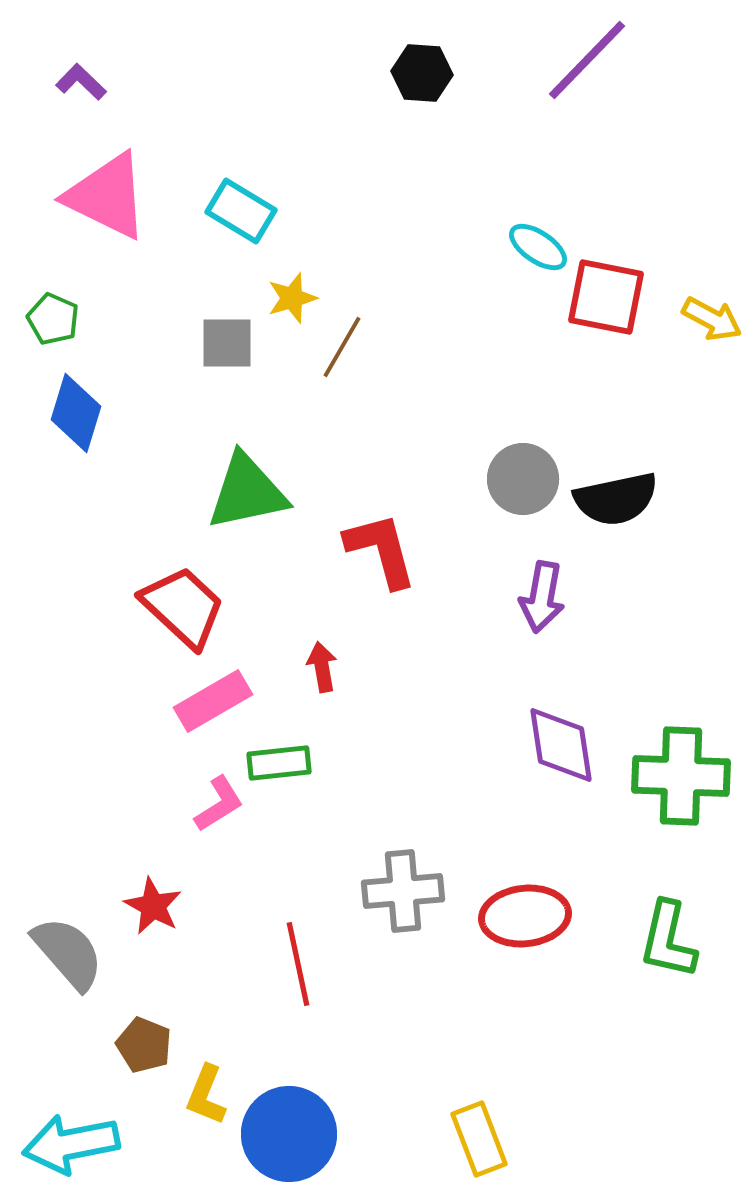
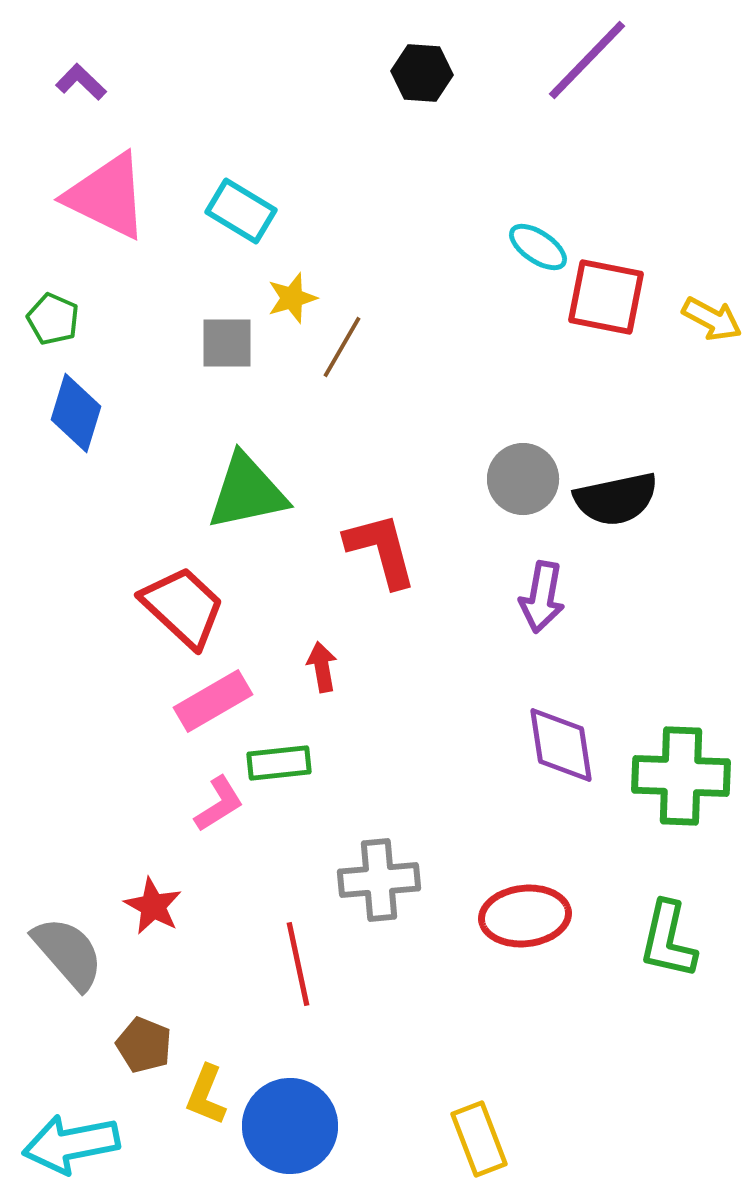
gray cross: moved 24 px left, 11 px up
blue circle: moved 1 px right, 8 px up
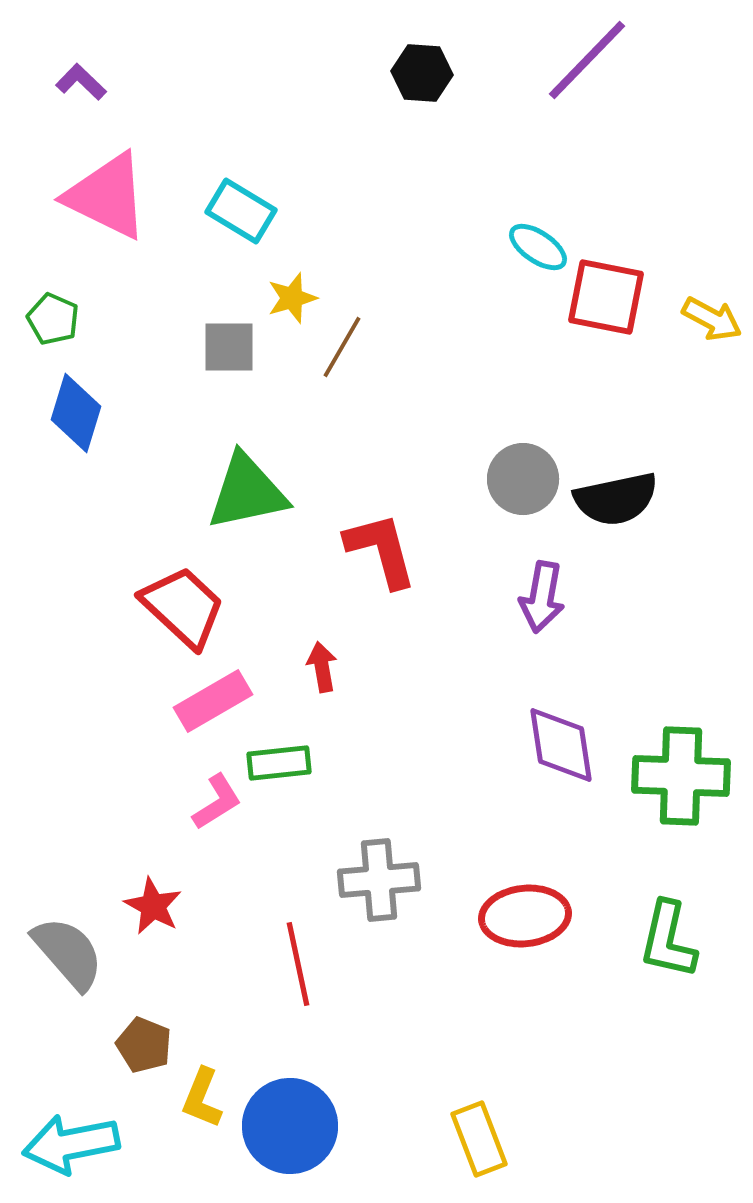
gray square: moved 2 px right, 4 px down
pink L-shape: moved 2 px left, 2 px up
yellow L-shape: moved 4 px left, 3 px down
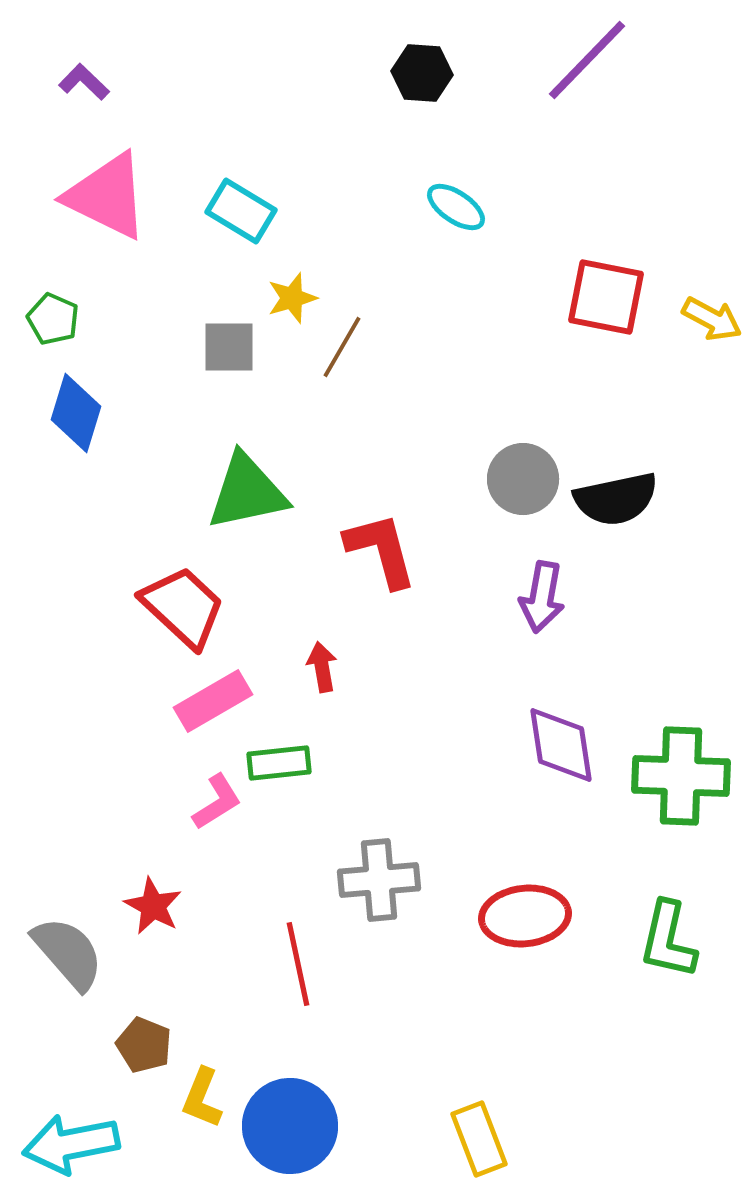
purple L-shape: moved 3 px right
cyan ellipse: moved 82 px left, 40 px up
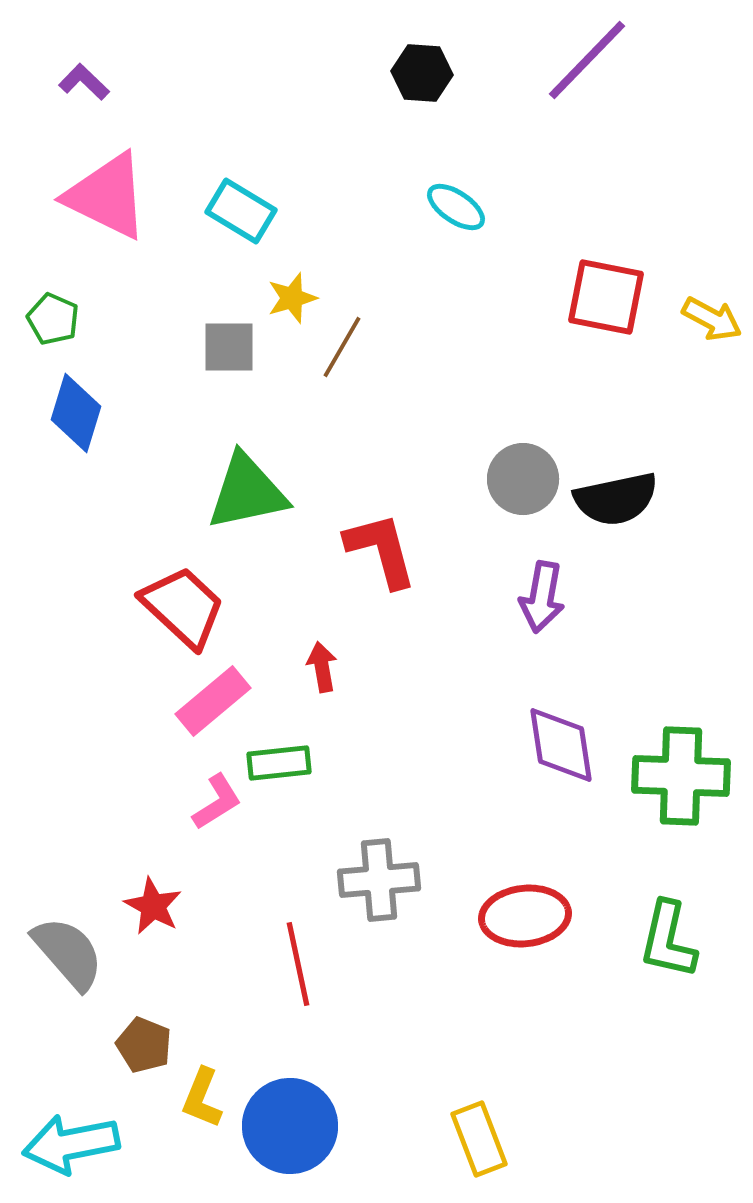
pink rectangle: rotated 10 degrees counterclockwise
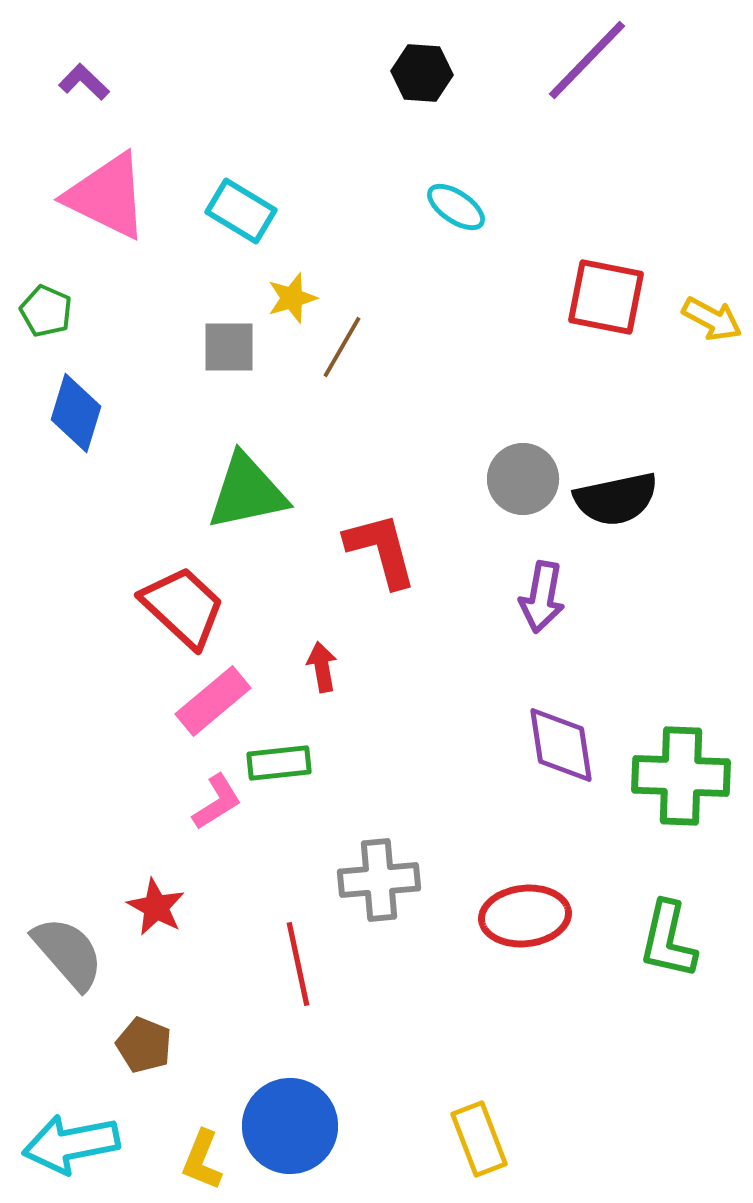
green pentagon: moved 7 px left, 8 px up
red star: moved 3 px right, 1 px down
yellow L-shape: moved 62 px down
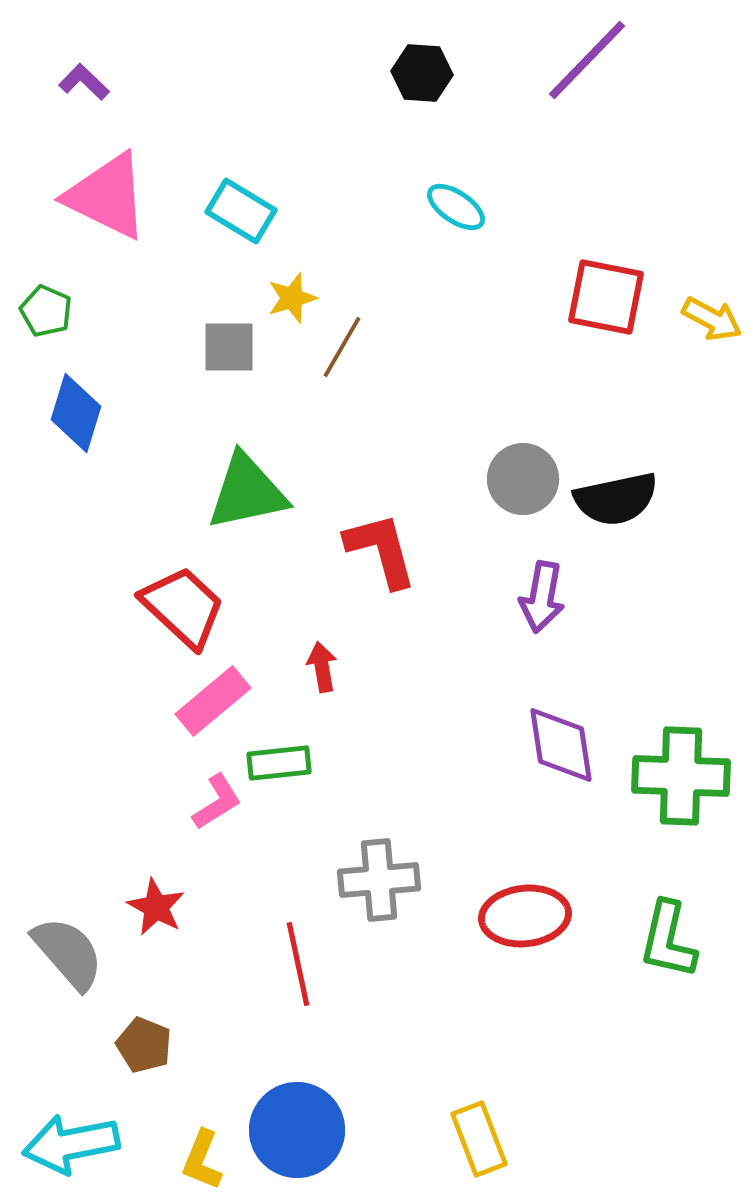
blue circle: moved 7 px right, 4 px down
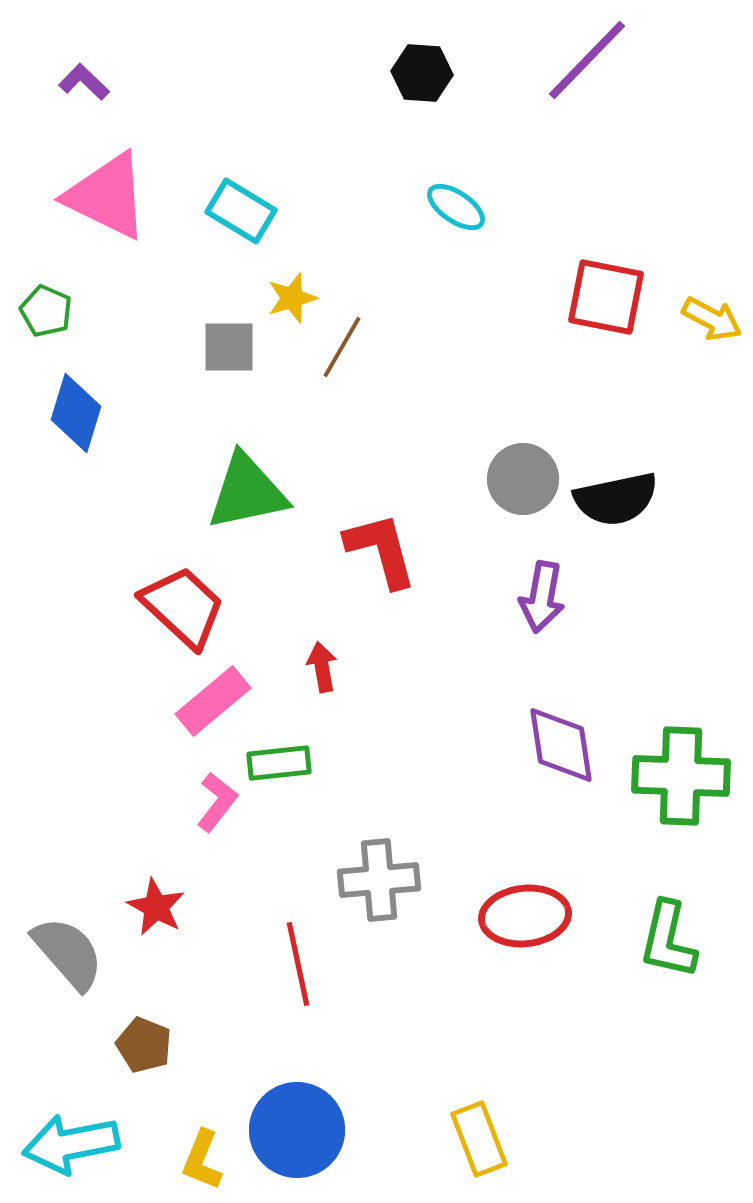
pink L-shape: rotated 20 degrees counterclockwise
